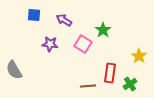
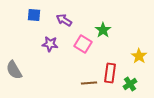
brown line: moved 1 px right, 3 px up
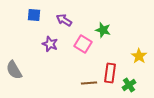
green star: rotated 21 degrees counterclockwise
purple star: rotated 14 degrees clockwise
green cross: moved 1 px left, 1 px down
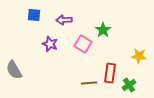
purple arrow: rotated 35 degrees counterclockwise
green star: rotated 21 degrees clockwise
yellow star: rotated 28 degrees counterclockwise
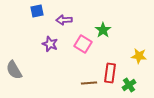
blue square: moved 3 px right, 4 px up; rotated 16 degrees counterclockwise
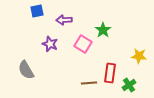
gray semicircle: moved 12 px right
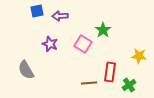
purple arrow: moved 4 px left, 4 px up
red rectangle: moved 1 px up
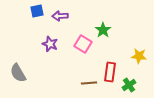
gray semicircle: moved 8 px left, 3 px down
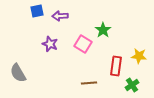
red rectangle: moved 6 px right, 6 px up
green cross: moved 3 px right
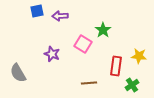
purple star: moved 2 px right, 10 px down
